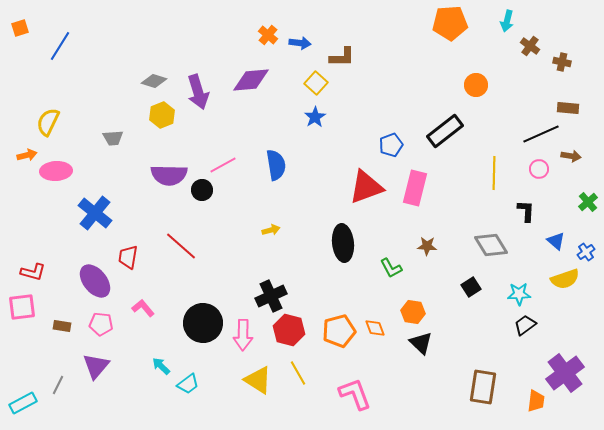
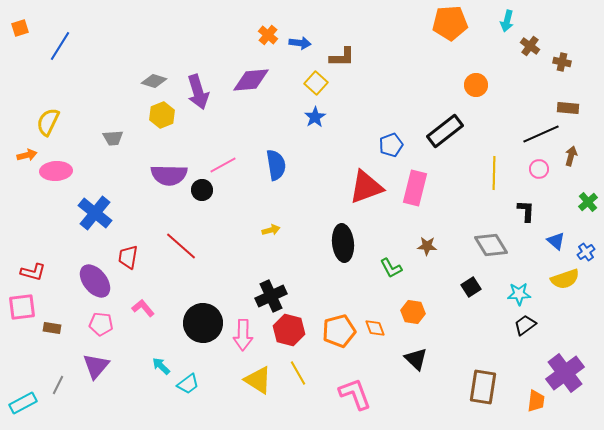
brown arrow at (571, 156): rotated 84 degrees counterclockwise
brown rectangle at (62, 326): moved 10 px left, 2 px down
black triangle at (421, 343): moved 5 px left, 16 px down
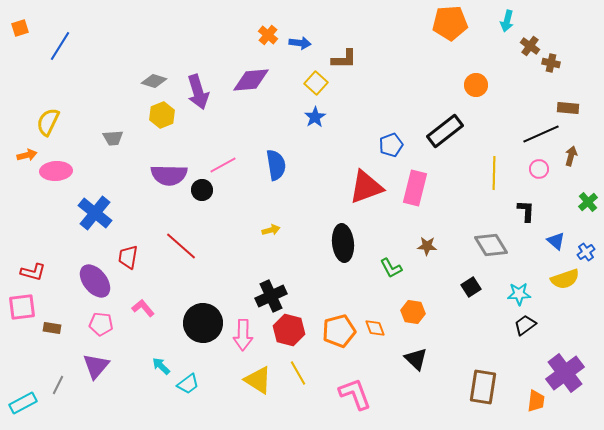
brown L-shape at (342, 57): moved 2 px right, 2 px down
brown cross at (562, 62): moved 11 px left, 1 px down
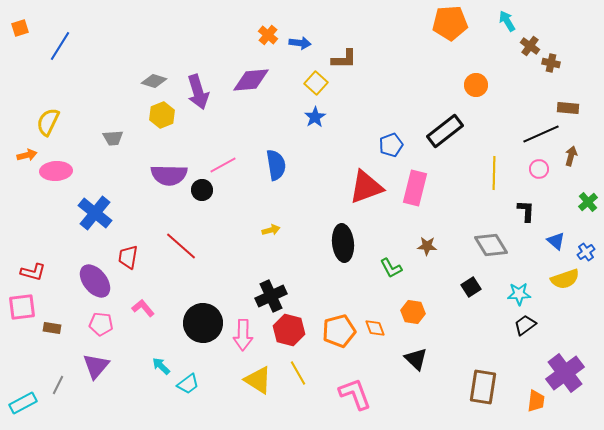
cyan arrow at (507, 21): rotated 135 degrees clockwise
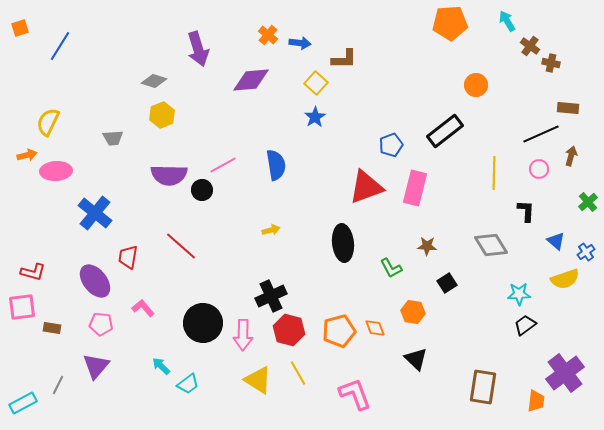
purple arrow at (198, 92): moved 43 px up
black square at (471, 287): moved 24 px left, 4 px up
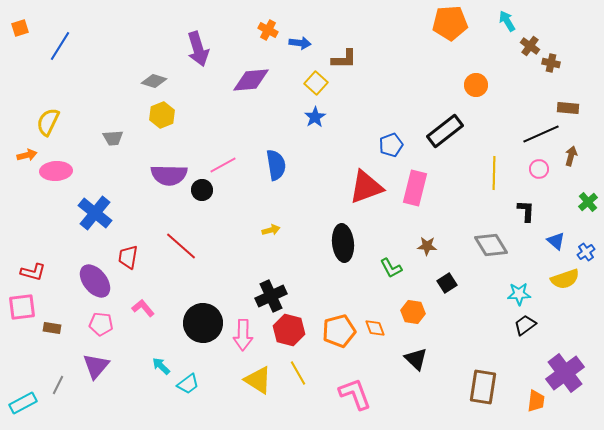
orange cross at (268, 35): moved 5 px up; rotated 12 degrees counterclockwise
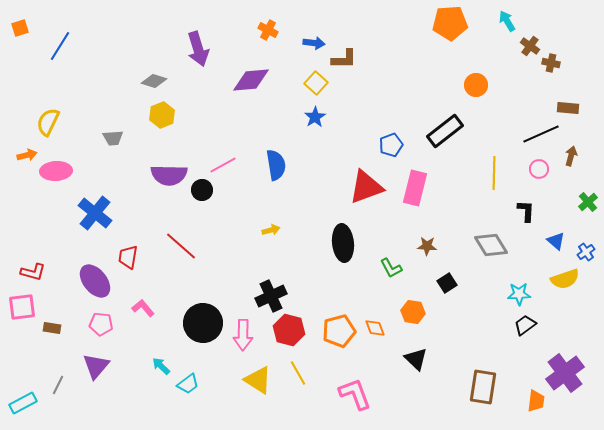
blue arrow at (300, 43): moved 14 px right
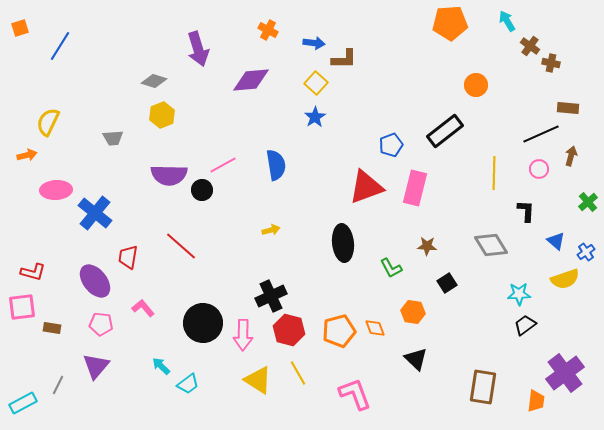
pink ellipse at (56, 171): moved 19 px down
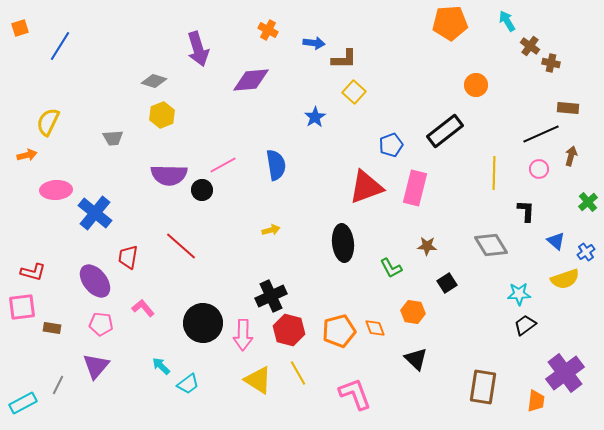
yellow square at (316, 83): moved 38 px right, 9 px down
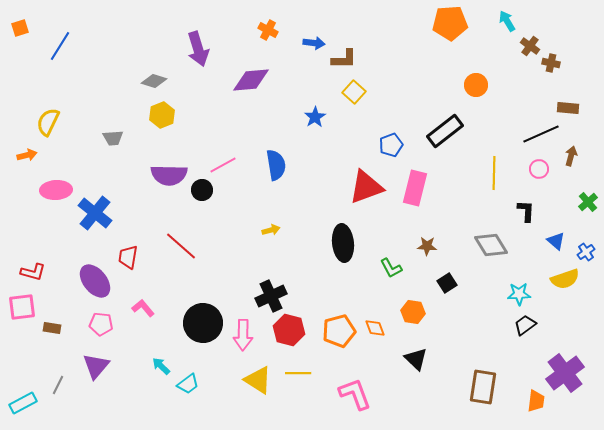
yellow line at (298, 373): rotated 60 degrees counterclockwise
